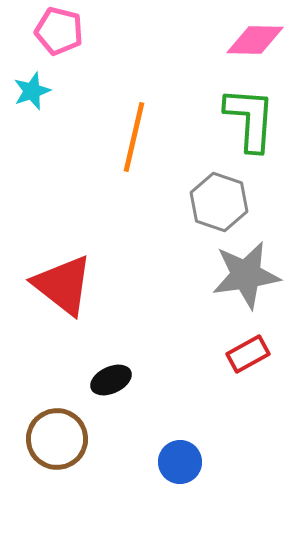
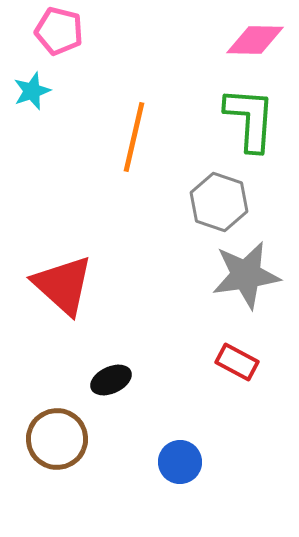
red triangle: rotated 4 degrees clockwise
red rectangle: moved 11 px left, 8 px down; rotated 57 degrees clockwise
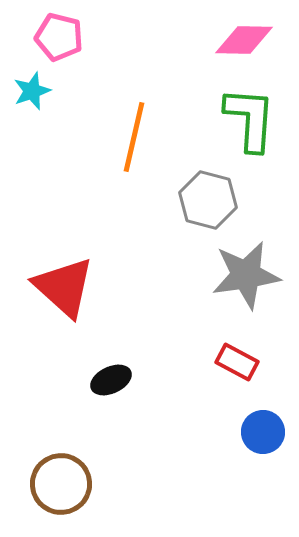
pink pentagon: moved 6 px down
pink diamond: moved 11 px left
gray hexagon: moved 11 px left, 2 px up; rotated 4 degrees counterclockwise
red triangle: moved 1 px right, 2 px down
brown circle: moved 4 px right, 45 px down
blue circle: moved 83 px right, 30 px up
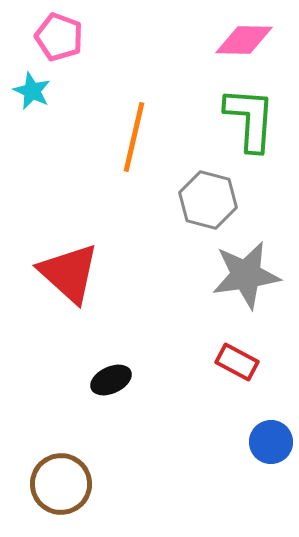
pink pentagon: rotated 6 degrees clockwise
cyan star: rotated 27 degrees counterclockwise
red triangle: moved 5 px right, 14 px up
blue circle: moved 8 px right, 10 px down
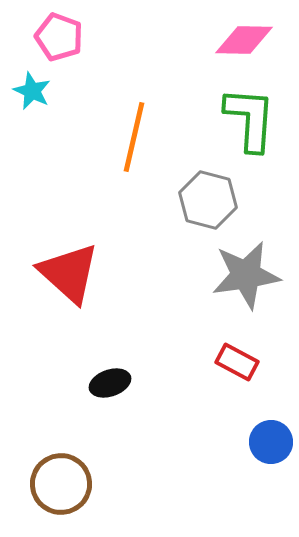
black ellipse: moved 1 px left, 3 px down; rotated 6 degrees clockwise
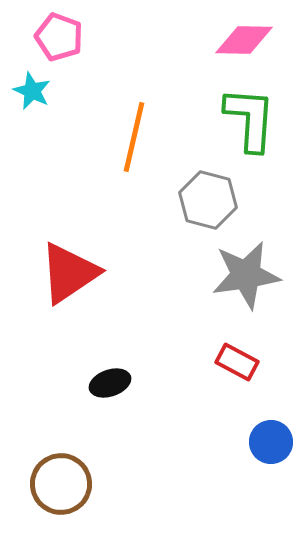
red triangle: rotated 44 degrees clockwise
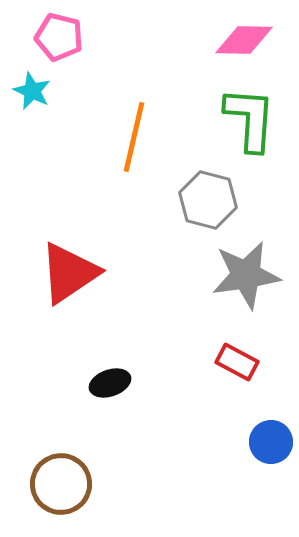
pink pentagon: rotated 6 degrees counterclockwise
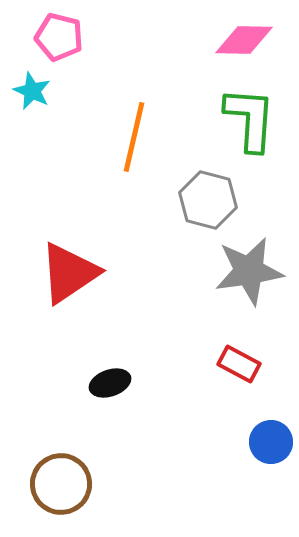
gray star: moved 3 px right, 4 px up
red rectangle: moved 2 px right, 2 px down
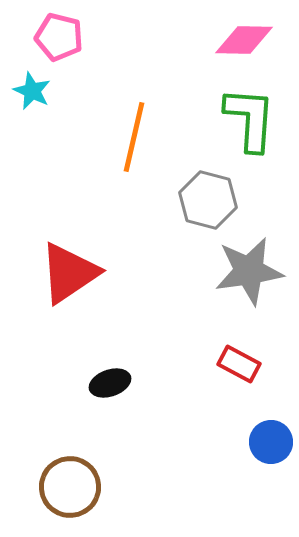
brown circle: moved 9 px right, 3 px down
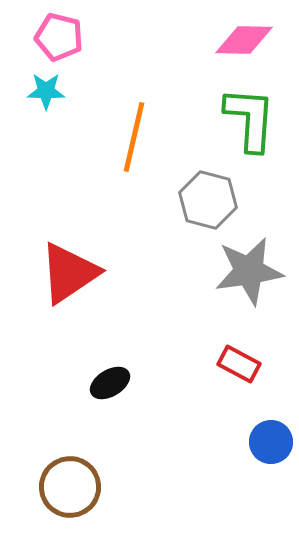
cyan star: moved 14 px right; rotated 24 degrees counterclockwise
black ellipse: rotated 12 degrees counterclockwise
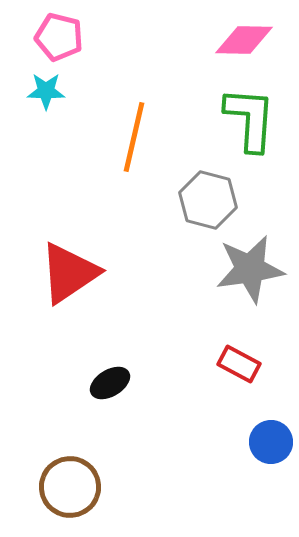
gray star: moved 1 px right, 2 px up
